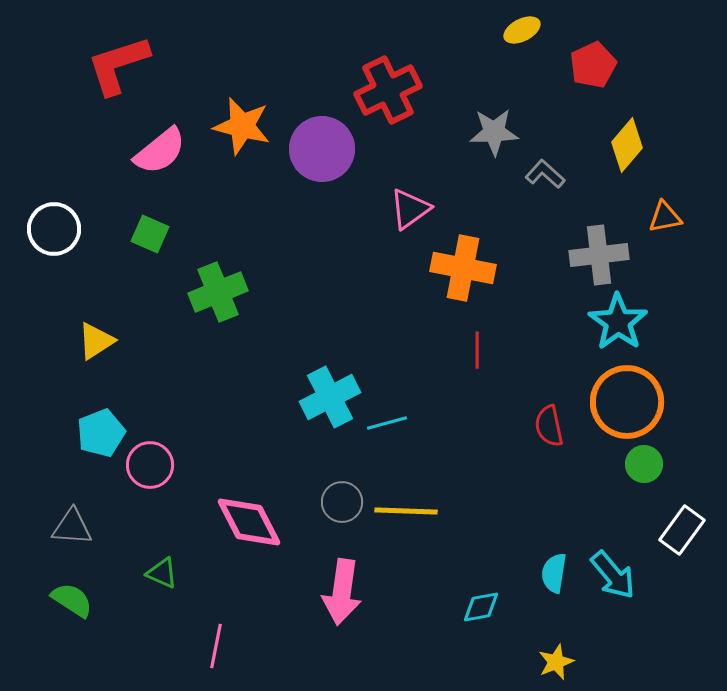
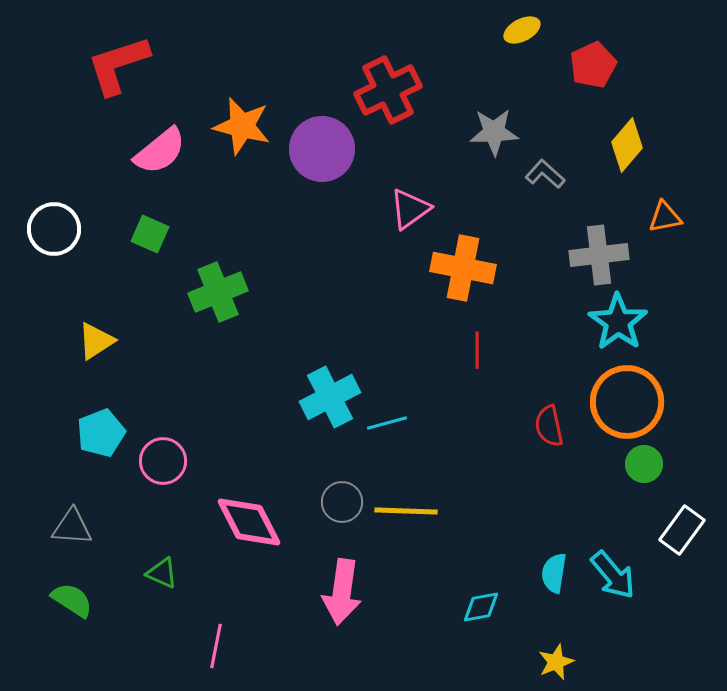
pink circle: moved 13 px right, 4 px up
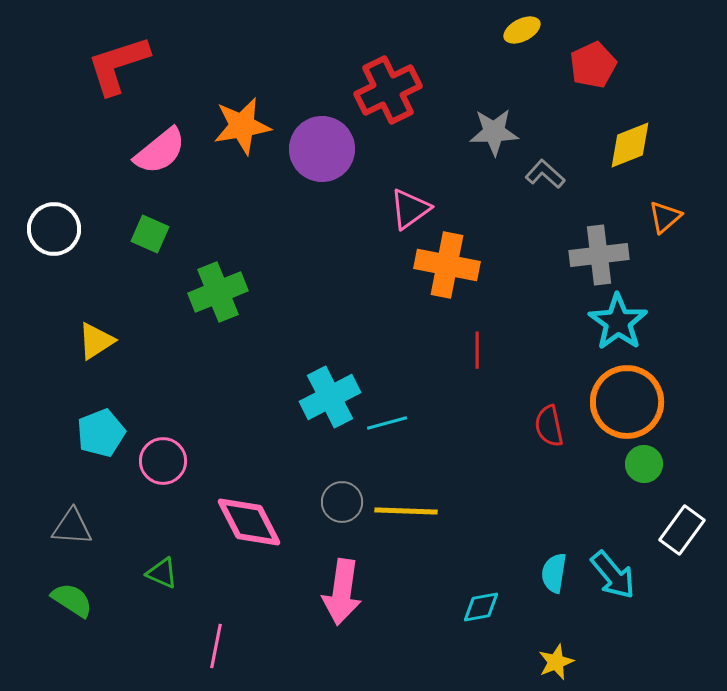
orange star: rotated 24 degrees counterclockwise
yellow diamond: moved 3 px right; rotated 28 degrees clockwise
orange triangle: rotated 30 degrees counterclockwise
orange cross: moved 16 px left, 3 px up
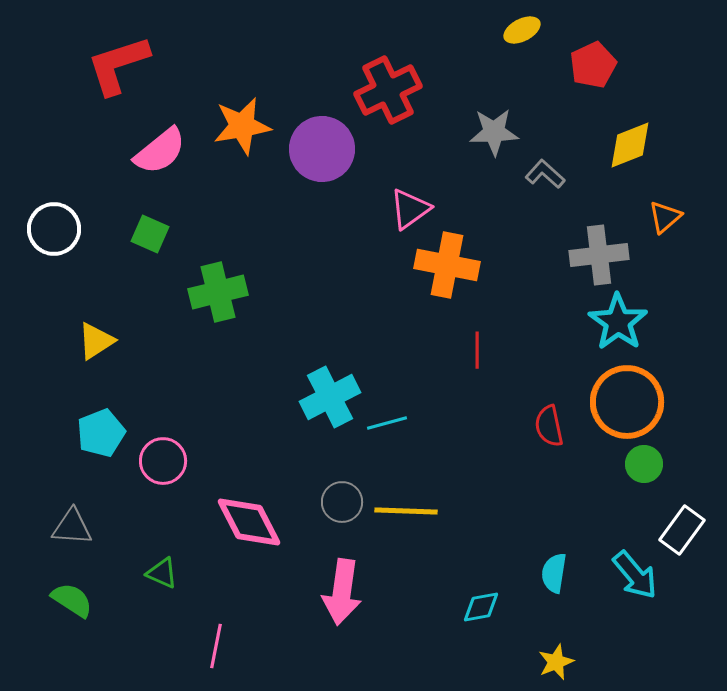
green cross: rotated 8 degrees clockwise
cyan arrow: moved 22 px right
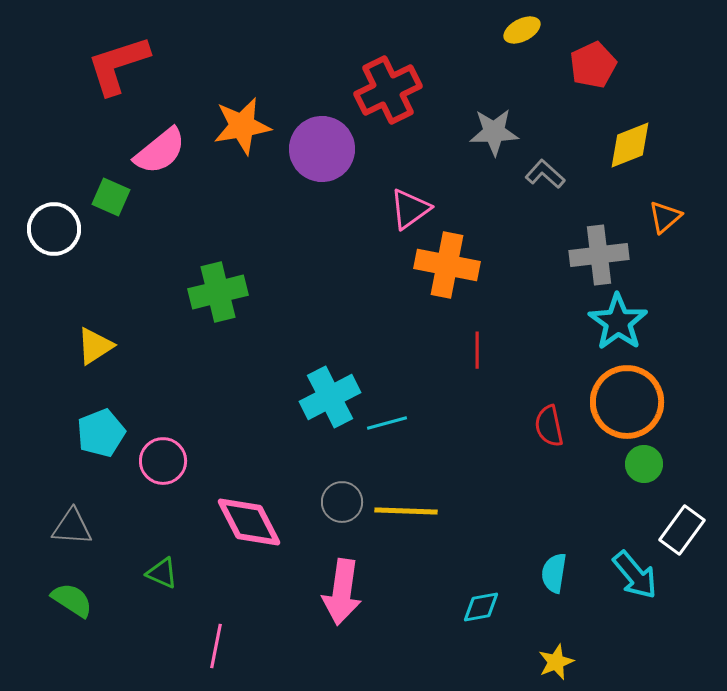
green square: moved 39 px left, 37 px up
yellow triangle: moved 1 px left, 5 px down
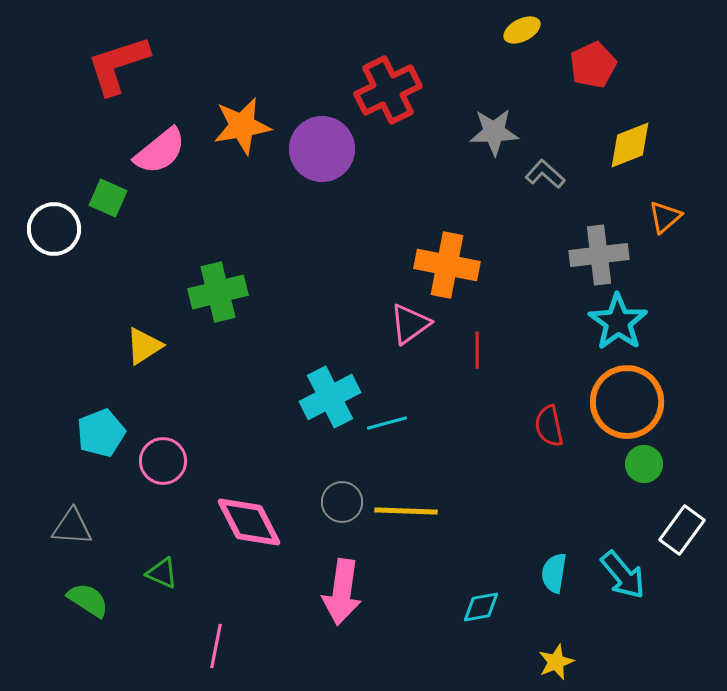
green square: moved 3 px left, 1 px down
pink triangle: moved 115 px down
yellow triangle: moved 49 px right
cyan arrow: moved 12 px left
green semicircle: moved 16 px right
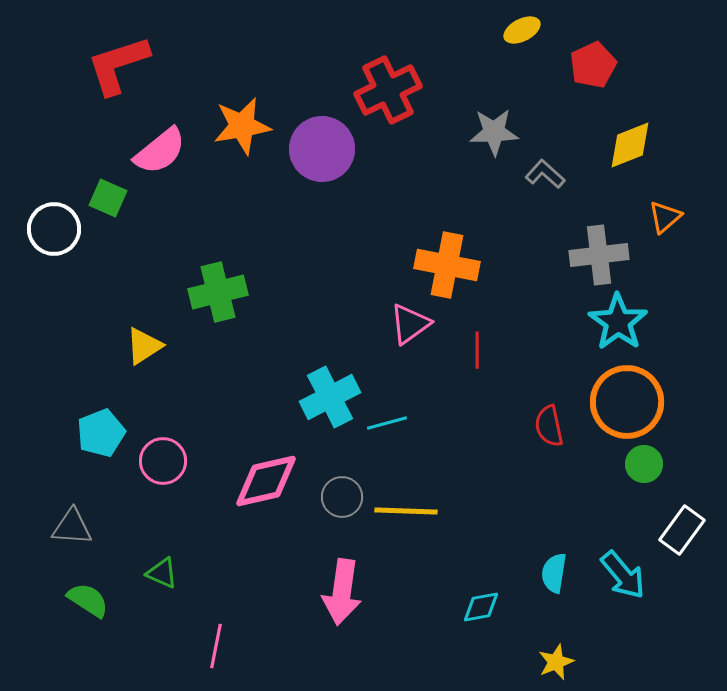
gray circle: moved 5 px up
pink diamond: moved 17 px right, 41 px up; rotated 76 degrees counterclockwise
